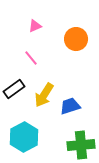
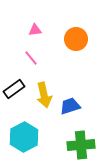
pink triangle: moved 4 px down; rotated 16 degrees clockwise
yellow arrow: rotated 45 degrees counterclockwise
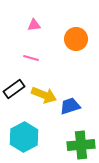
pink triangle: moved 1 px left, 5 px up
pink line: rotated 35 degrees counterclockwise
yellow arrow: rotated 55 degrees counterclockwise
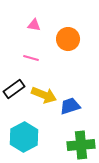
pink triangle: rotated 16 degrees clockwise
orange circle: moved 8 px left
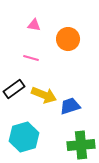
cyan hexagon: rotated 12 degrees clockwise
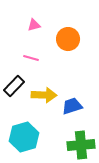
pink triangle: rotated 24 degrees counterclockwise
black rectangle: moved 3 px up; rotated 10 degrees counterclockwise
yellow arrow: rotated 20 degrees counterclockwise
blue trapezoid: moved 2 px right
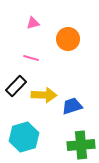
pink triangle: moved 1 px left, 2 px up
black rectangle: moved 2 px right
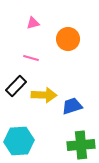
cyan hexagon: moved 5 px left, 4 px down; rotated 12 degrees clockwise
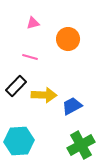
pink line: moved 1 px left, 1 px up
blue trapezoid: rotated 10 degrees counterclockwise
green cross: rotated 24 degrees counterclockwise
